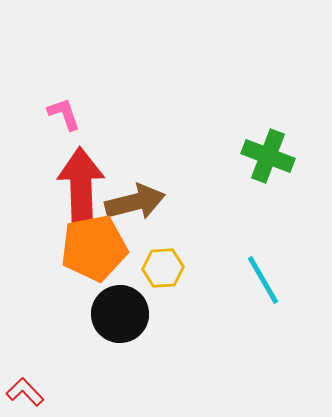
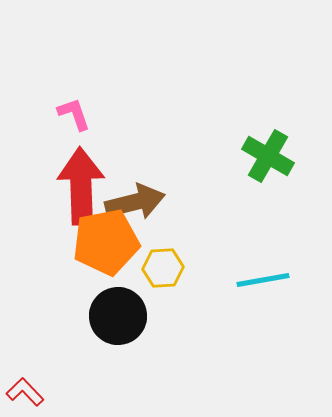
pink L-shape: moved 10 px right
green cross: rotated 9 degrees clockwise
orange pentagon: moved 12 px right, 6 px up
cyan line: rotated 70 degrees counterclockwise
black circle: moved 2 px left, 2 px down
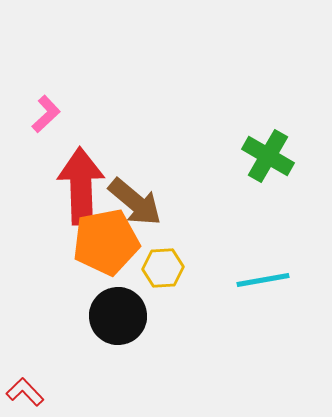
pink L-shape: moved 28 px left; rotated 66 degrees clockwise
brown arrow: rotated 54 degrees clockwise
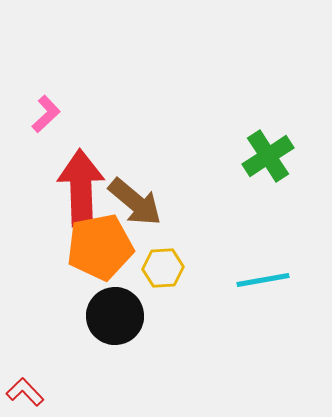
green cross: rotated 27 degrees clockwise
red arrow: moved 2 px down
orange pentagon: moved 6 px left, 5 px down
black circle: moved 3 px left
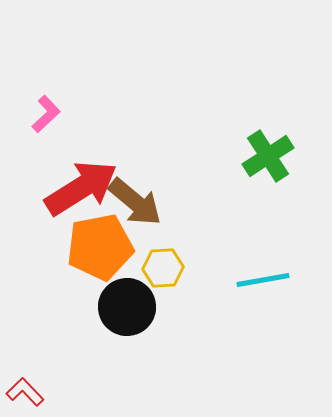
red arrow: rotated 60 degrees clockwise
black circle: moved 12 px right, 9 px up
